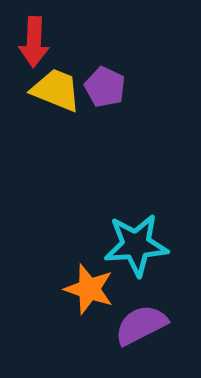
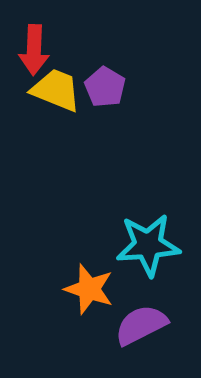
red arrow: moved 8 px down
purple pentagon: rotated 6 degrees clockwise
cyan star: moved 12 px right
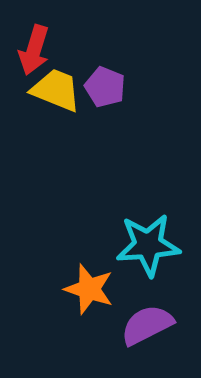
red arrow: rotated 15 degrees clockwise
purple pentagon: rotated 9 degrees counterclockwise
purple semicircle: moved 6 px right
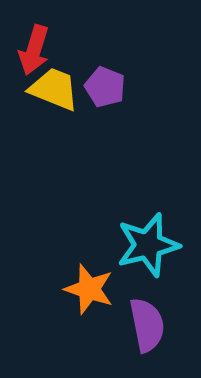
yellow trapezoid: moved 2 px left, 1 px up
cyan star: rotated 10 degrees counterclockwise
purple semicircle: rotated 106 degrees clockwise
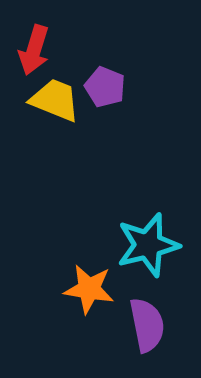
yellow trapezoid: moved 1 px right, 11 px down
orange star: rotated 9 degrees counterclockwise
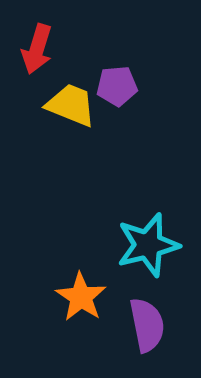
red arrow: moved 3 px right, 1 px up
purple pentagon: moved 12 px right, 1 px up; rotated 27 degrees counterclockwise
yellow trapezoid: moved 16 px right, 5 px down
orange star: moved 8 px left, 8 px down; rotated 24 degrees clockwise
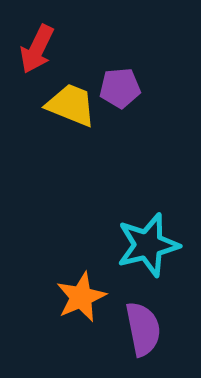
red arrow: rotated 9 degrees clockwise
purple pentagon: moved 3 px right, 2 px down
orange star: rotated 15 degrees clockwise
purple semicircle: moved 4 px left, 4 px down
